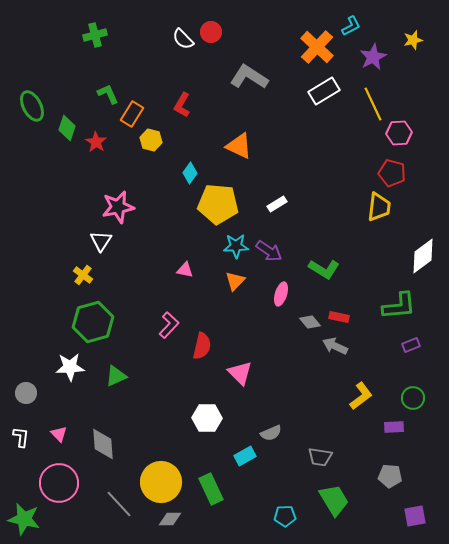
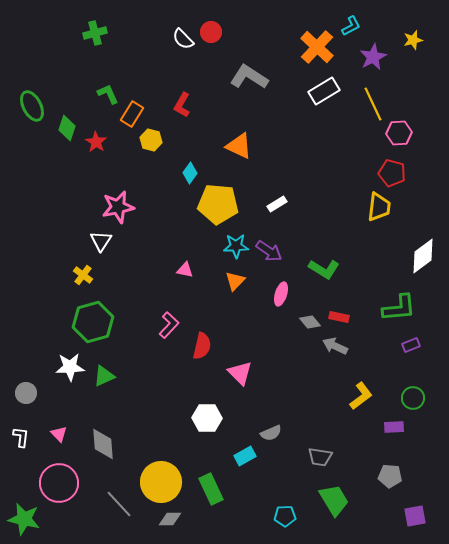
green cross at (95, 35): moved 2 px up
green L-shape at (399, 306): moved 2 px down
green triangle at (116, 376): moved 12 px left
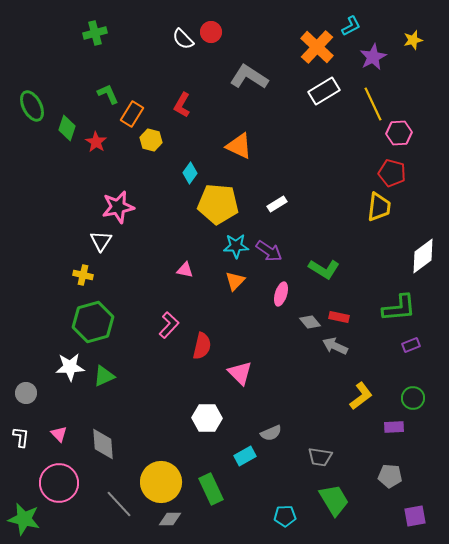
yellow cross at (83, 275): rotated 24 degrees counterclockwise
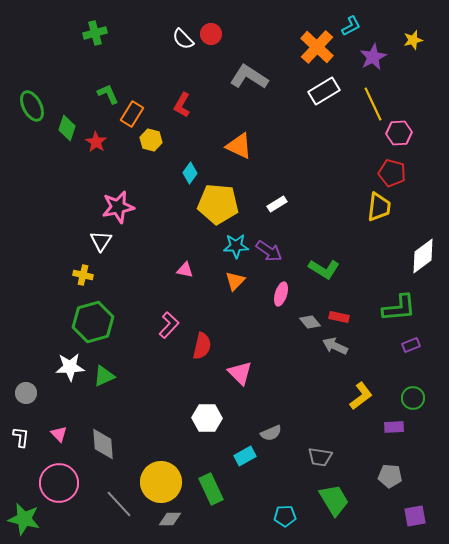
red circle at (211, 32): moved 2 px down
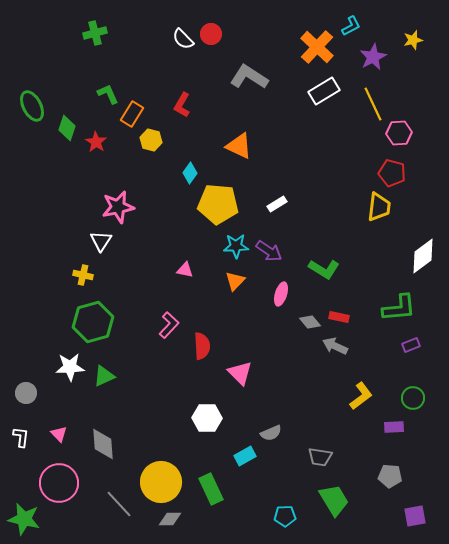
red semicircle at (202, 346): rotated 16 degrees counterclockwise
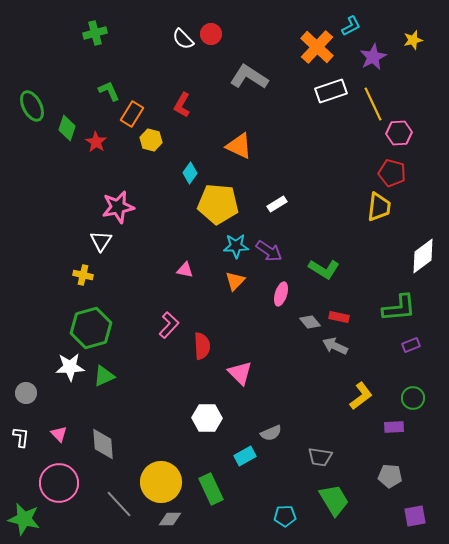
white rectangle at (324, 91): moved 7 px right; rotated 12 degrees clockwise
green L-shape at (108, 94): moved 1 px right, 3 px up
green hexagon at (93, 322): moved 2 px left, 6 px down
